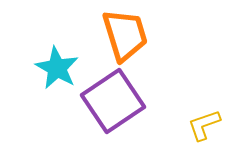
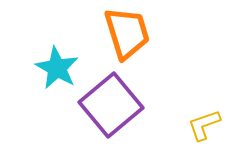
orange trapezoid: moved 2 px right, 2 px up
purple square: moved 2 px left, 4 px down; rotated 6 degrees counterclockwise
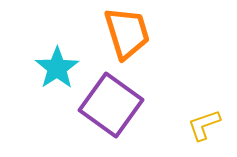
cyan star: rotated 9 degrees clockwise
purple square: rotated 14 degrees counterclockwise
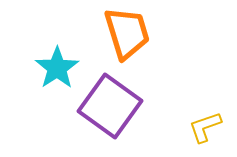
purple square: moved 1 px left, 1 px down
yellow L-shape: moved 1 px right, 2 px down
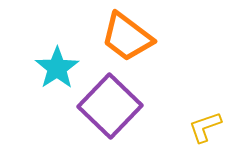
orange trapezoid: moved 4 px down; rotated 144 degrees clockwise
purple square: rotated 8 degrees clockwise
